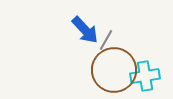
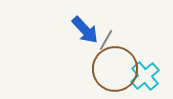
brown circle: moved 1 px right, 1 px up
cyan cross: rotated 32 degrees counterclockwise
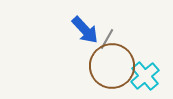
gray line: moved 1 px right, 1 px up
brown circle: moved 3 px left, 3 px up
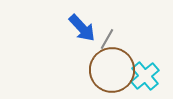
blue arrow: moved 3 px left, 2 px up
brown circle: moved 4 px down
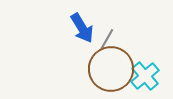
blue arrow: rotated 12 degrees clockwise
brown circle: moved 1 px left, 1 px up
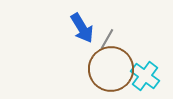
cyan cross: rotated 12 degrees counterclockwise
